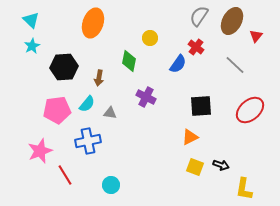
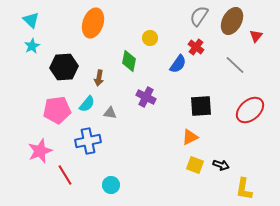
yellow square: moved 2 px up
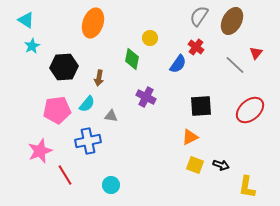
cyan triangle: moved 5 px left; rotated 12 degrees counterclockwise
red triangle: moved 17 px down
green diamond: moved 3 px right, 2 px up
gray triangle: moved 1 px right, 3 px down
yellow L-shape: moved 3 px right, 2 px up
